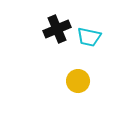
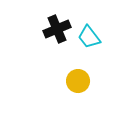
cyan trapezoid: rotated 40 degrees clockwise
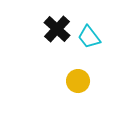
black cross: rotated 24 degrees counterclockwise
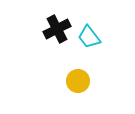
black cross: rotated 20 degrees clockwise
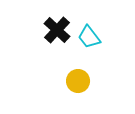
black cross: moved 1 px down; rotated 20 degrees counterclockwise
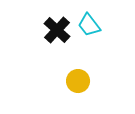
cyan trapezoid: moved 12 px up
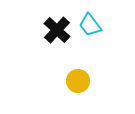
cyan trapezoid: moved 1 px right
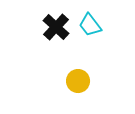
black cross: moved 1 px left, 3 px up
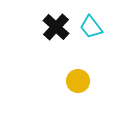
cyan trapezoid: moved 1 px right, 2 px down
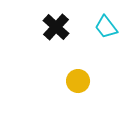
cyan trapezoid: moved 15 px right
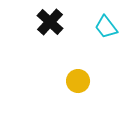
black cross: moved 6 px left, 5 px up
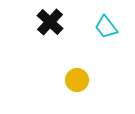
yellow circle: moved 1 px left, 1 px up
